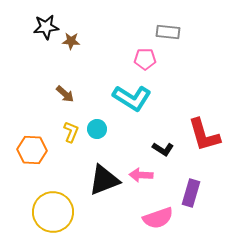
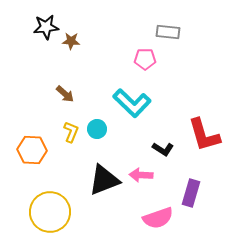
cyan L-shape: moved 5 px down; rotated 12 degrees clockwise
yellow circle: moved 3 px left
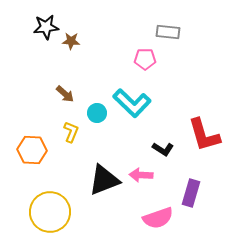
cyan circle: moved 16 px up
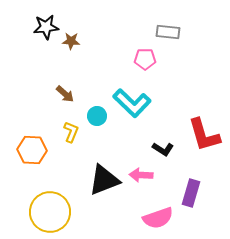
cyan circle: moved 3 px down
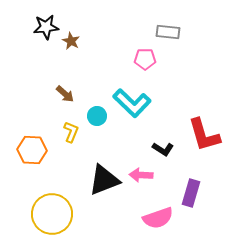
brown star: rotated 24 degrees clockwise
yellow circle: moved 2 px right, 2 px down
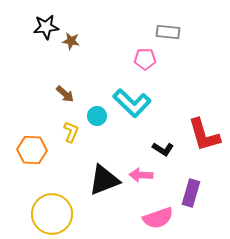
brown star: rotated 18 degrees counterclockwise
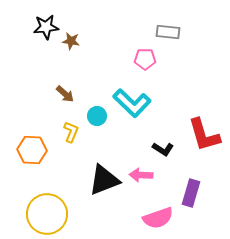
yellow circle: moved 5 px left
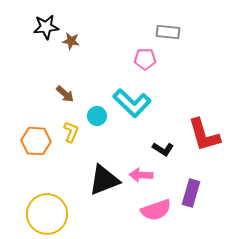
orange hexagon: moved 4 px right, 9 px up
pink semicircle: moved 2 px left, 8 px up
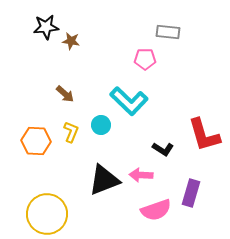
cyan L-shape: moved 3 px left, 2 px up
cyan circle: moved 4 px right, 9 px down
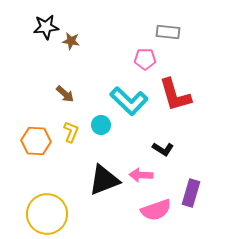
red L-shape: moved 29 px left, 40 px up
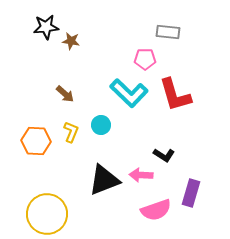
cyan L-shape: moved 8 px up
black L-shape: moved 1 px right, 6 px down
